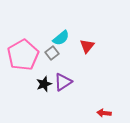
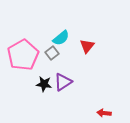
black star: rotated 28 degrees clockwise
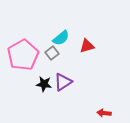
red triangle: rotated 35 degrees clockwise
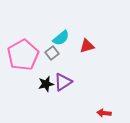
black star: moved 2 px right; rotated 21 degrees counterclockwise
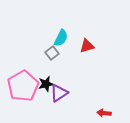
cyan semicircle: rotated 24 degrees counterclockwise
pink pentagon: moved 31 px down
purple triangle: moved 4 px left, 11 px down
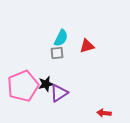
gray square: moved 5 px right; rotated 32 degrees clockwise
pink pentagon: rotated 8 degrees clockwise
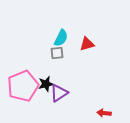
red triangle: moved 2 px up
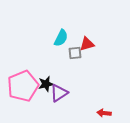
gray square: moved 18 px right
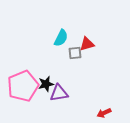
purple triangle: rotated 24 degrees clockwise
red arrow: rotated 32 degrees counterclockwise
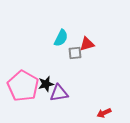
pink pentagon: rotated 20 degrees counterclockwise
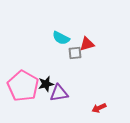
cyan semicircle: rotated 90 degrees clockwise
red arrow: moved 5 px left, 5 px up
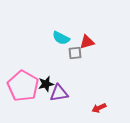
red triangle: moved 2 px up
